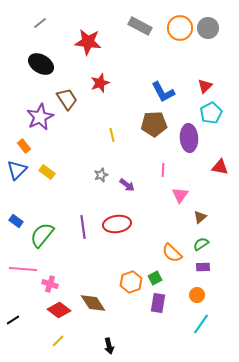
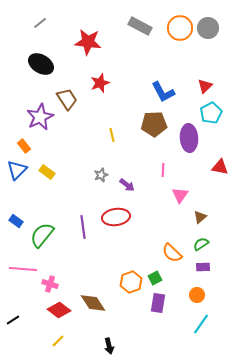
red ellipse at (117, 224): moved 1 px left, 7 px up
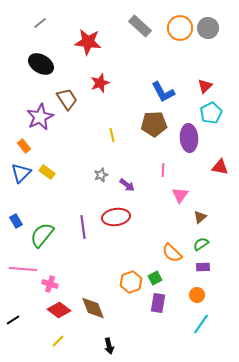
gray rectangle at (140, 26): rotated 15 degrees clockwise
blue triangle at (17, 170): moved 4 px right, 3 px down
blue rectangle at (16, 221): rotated 24 degrees clockwise
brown diamond at (93, 303): moved 5 px down; rotated 12 degrees clockwise
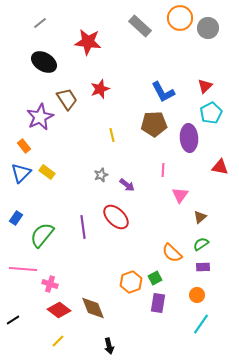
orange circle at (180, 28): moved 10 px up
black ellipse at (41, 64): moved 3 px right, 2 px up
red star at (100, 83): moved 6 px down
red ellipse at (116, 217): rotated 52 degrees clockwise
blue rectangle at (16, 221): moved 3 px up; rotated 64 degrees clockwise
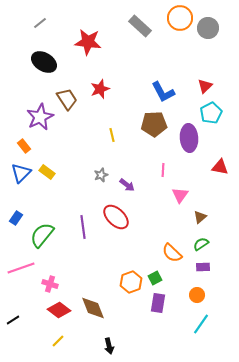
pink line at (23, 269): moved 2 px left, 1 px up; rotated 24 degrees counterclockwise
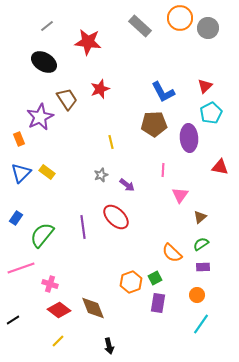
gray line at (40, 23): moved 7 px right, 3 px down
yellow line at (112, 135): moved 1 px left, 7 px down
orange rectangle at (24, 146): moved 5 px left, 7 px up; rotated 16 degrees clockwise
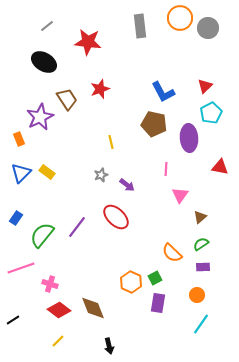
gray rectangle at (140, 26): rotated 40 degrees clockwise
brown pentagon at (154, 124): rotated 15 degrees clockwise
pink line at (163, 170): moved 3 px right, 1 px up
purple line at (83, 227): moved 6 px left; rotated 45 degrees clockwise
orange hexagon at (131, 282): rotated 15 degrees counterclockwise
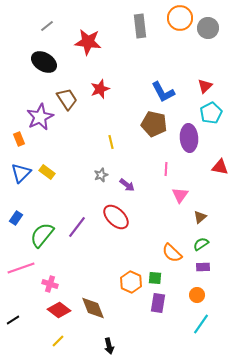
green square at (155, 278): rotated 32 degrees clockwise
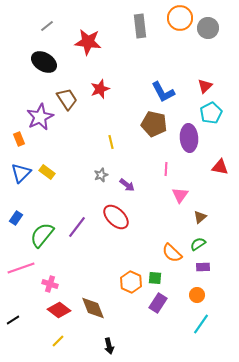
green semicircle at (201, 244): moved 3 px left
purple rectangle at (158, 303): rotated 24 degrees clockwise
